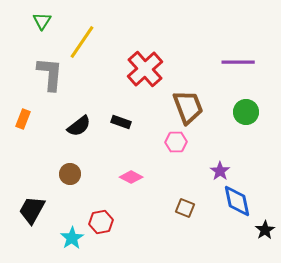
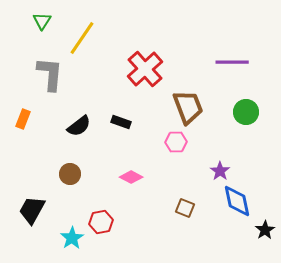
yellow line: moved 4 px up
purple line: moved 6 px left
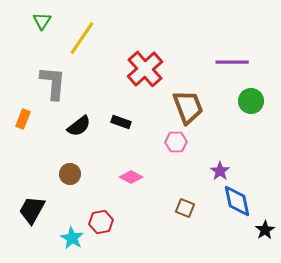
gray L-shape: moved 3 px right, 9 px down
green circle: moved 5 px right, 11 px up
cyan star: rotated 10 degrees counterclockwise
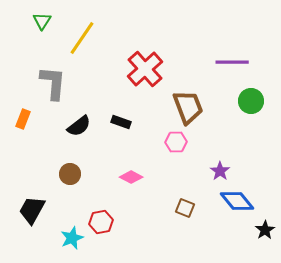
blue diamond: rotated 28 degrees counterclockwise
cyan star: rotated 20 degrees clockwise
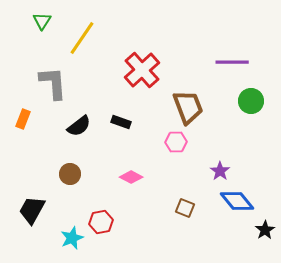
red cross: moved 3 px left, 1 px down
gray L-shape: rotated 9 degrees counterclockwise
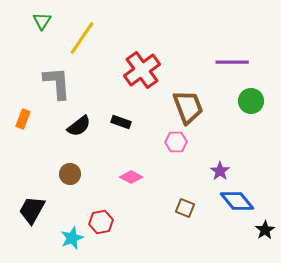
red cross: rotated 6 degrees clockwise
gray L-shape: moved 4 px right
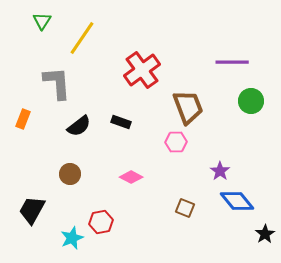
black star: moved 4 px down
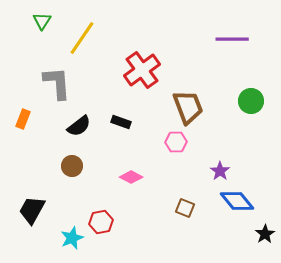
purple line: moved 23 px up
brown circle: moved 2 px right, 8 px up
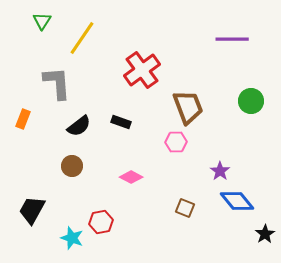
cyan star: rotated 30 degrees counterclockwise
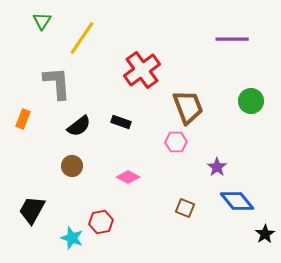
purple star: moved 3 px left, 4 px up
pink diamond: moved 3 px left
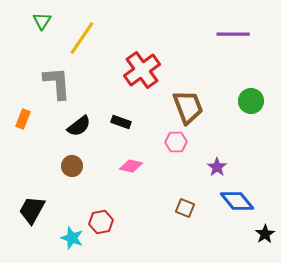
purple line: moved 1 px right, 5 px up
pink diamond: moved 3 px right, 11 px up; rotated 15 degrees counterclockwise
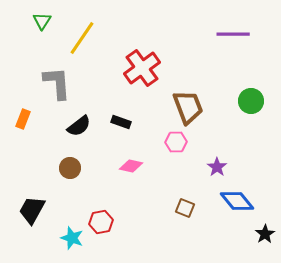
red cross: moved 2 px up
brown circle: moved 2 px left, 2 px down
